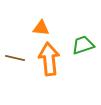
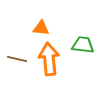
green trapezoid: rotated 25 degrees clockwise
brown line: moved 2 px right, 1 px down
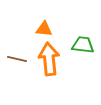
orange triangle: moved 3 px right, 1 px down
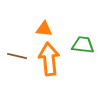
brown line: moved 3 px up
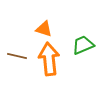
orange triangle: rotated 12 degrees clockwise
green trapezoid: rotated 30 degrees counterclockwise
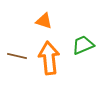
orange triangle: moved 8 px up
orange arrow: moved 1 px up
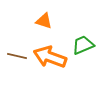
orange arrow: moved 1 px right, 1 px up; rotated 64 degrees counterclockwise
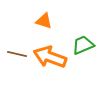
brown line: moved 2 px up
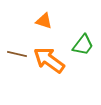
green trapezoid: rotated 150 degrees clockwise
orange arrow: moved 1 px left, 3 px down; rotated 16 degrees clockwise
